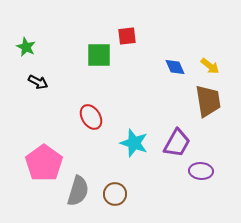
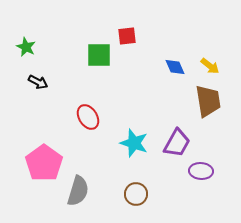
red ellipse: moved 3 px left
brown circle: moved 21 px right
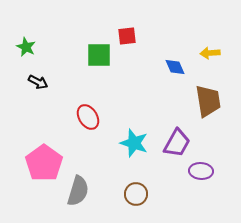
yellow arrow: moved 13 px up; rotated 138 degrees clockwise
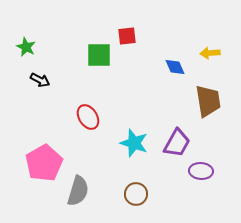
black arrow: moved 2 px right, 2 px up
pink pentagon: rotated 6 degrees clockwise
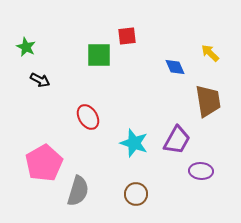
yellow arrow: rotated 48 degrees clockwise
purple trapezoid: moved 3 px up
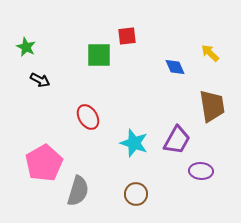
brown trapezoid: moved 4 px right, 5 px down
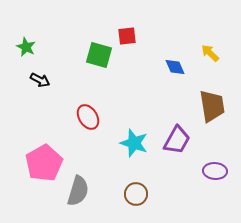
green square: rotated 16 degrees clockwise
purple ellipse: moved 14 px right
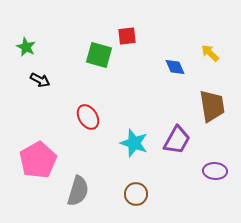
pink pentagon: moved 6 px left, 3 px up
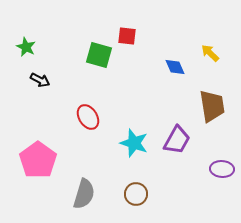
red square: rotated 12 degrees clockwise
pink pentagon: rotated 6 degrees counterclockwise
purple ellipse: moved 7 px right, 2 px up
gray semicircle: moved 6 px right, 3 px down
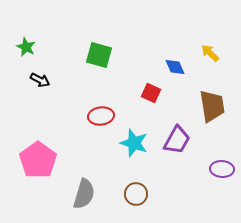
red square: moved 24 px right, 57 px down; rotated 18 degrees clockwise
red ellipse: moved 13 px right, 1 px up; rotated 65 degrees counterclockwise
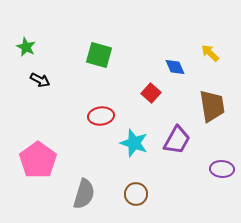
red square: rotated 18 degrees clockwise
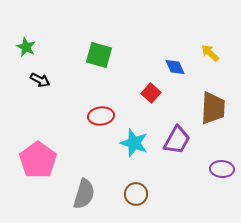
brown trapezoid: moved 1 px right, 2 px down; rotated 12 degrees clockwise
